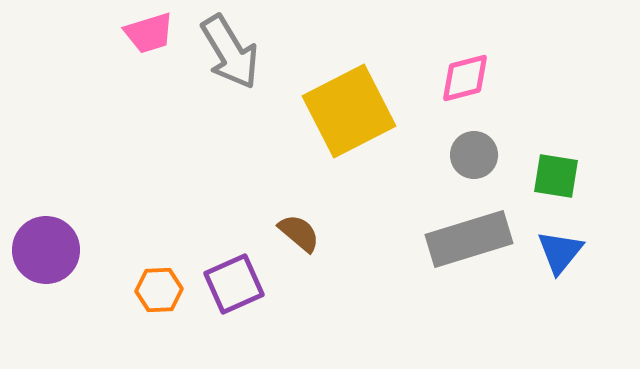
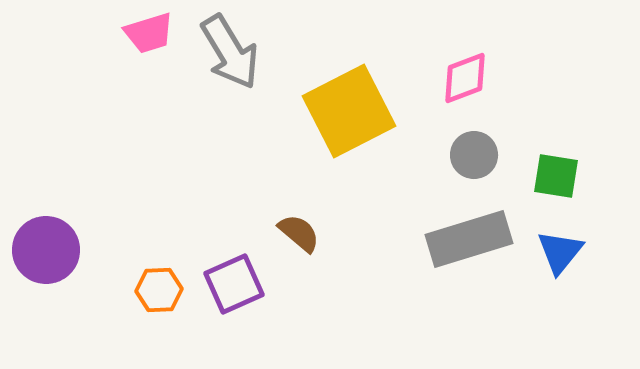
pink diamond: rotated 6 degrees counterclockwise
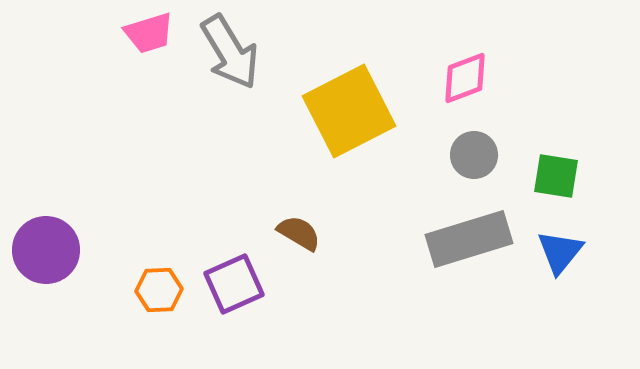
brown semicircle: rotated 9 degrees counterclockwise
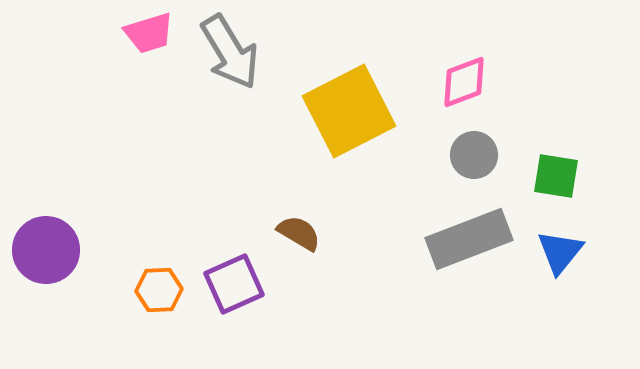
pink diamond: moved 1 px left, 4 px down
gray rectangle: rotated 4 degrees counterclockwise
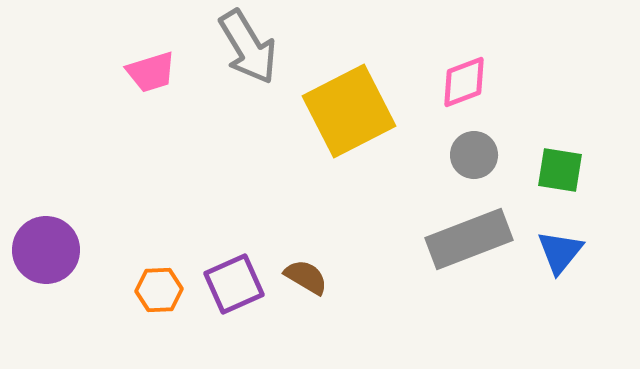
pink trapezoid: moved 2 px right, 39 px down
gray arrow: moved 18 px right, 5 px up
green square: moved 4 px right, 6 px up
brown semicircle: moved 7 px right, 44 px down
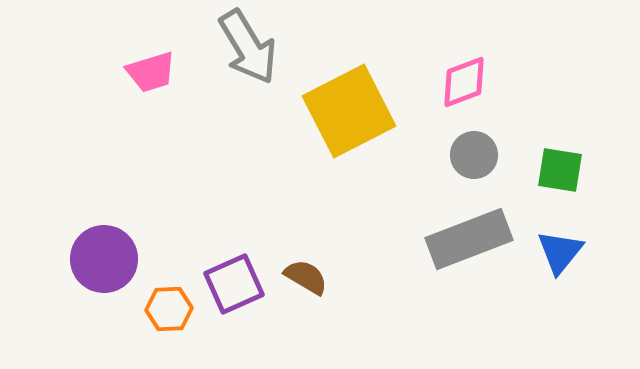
purple circle: moved 58 px right, 9 px down
orange hexagon: moved 10 px right, 19 px down
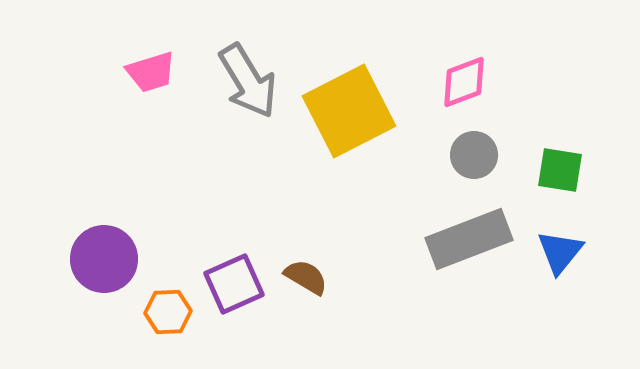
gray arrow: moved 34 px down
orange hexagon: moved 1 px left, 3 px down
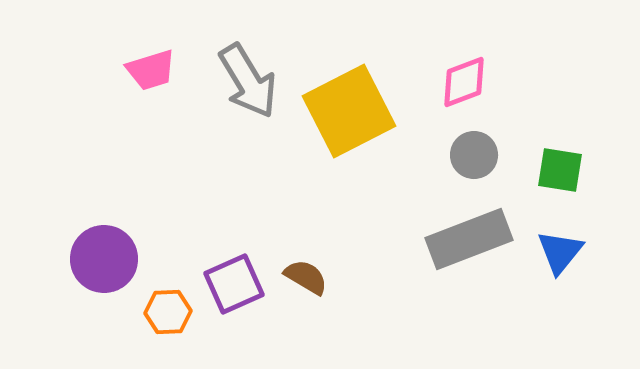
pink trapezoid: moved 2 px up
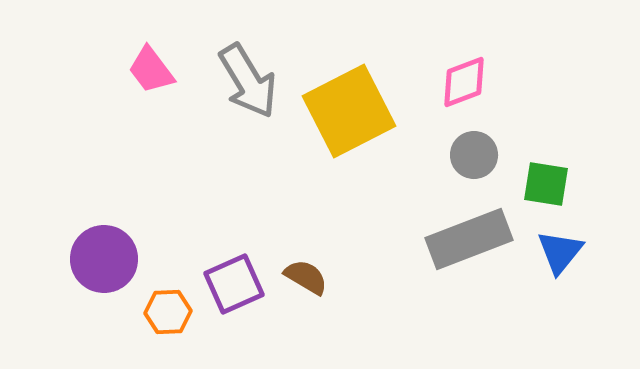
pink trapezoid: rotated 70 degrees clockwise
green square: moved 14 px left, 14 px down
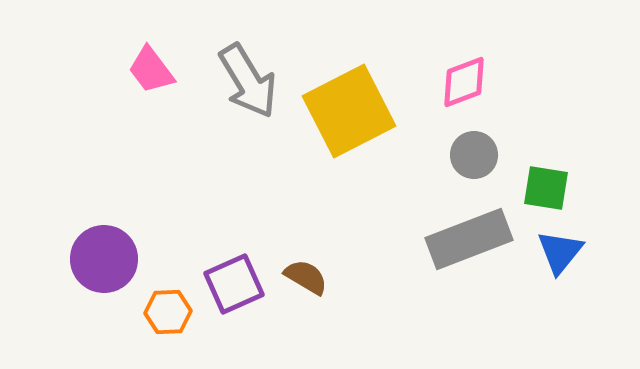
green square: moved 4 px down
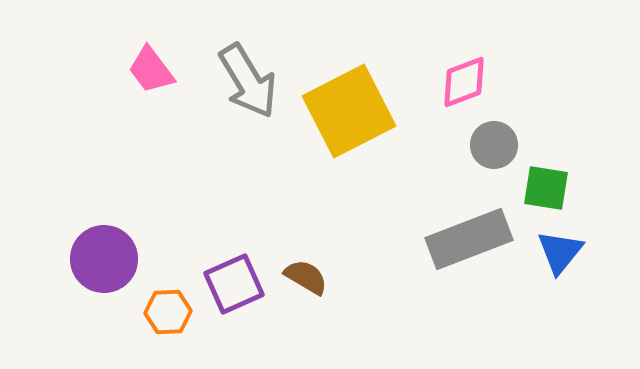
gray circle: moved 20 px right, 10 px up
